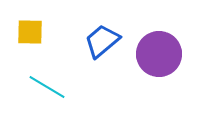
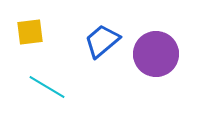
yellow square: rotated 8 degrees counterclockwise
purple circle: moved 3 px left
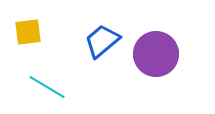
yellow square: moved 2 px left
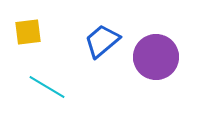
purple circle: moved 3 px down
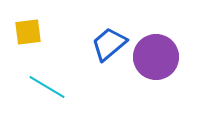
blue trapezoid: moved 7 px right, 3 px down
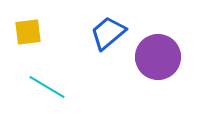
blue trapezoid: moved 1 px left, 11 px up
purple circle: moved 2 px right
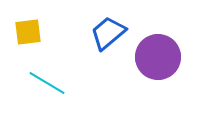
cyan line: moved 4 px up
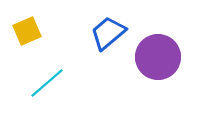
yellow square: moved 1 px left, 1 px up; rotated 16 degrees counterclockwise
cyan line: rotated 72 degrees counterclockwise
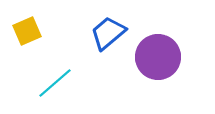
cyan line: moved 8 px right
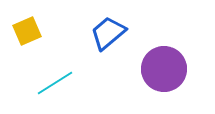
purple circle: moved 6 px right, 12 px down
cyan line: rotated 9 degrees clockwise
